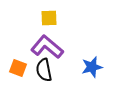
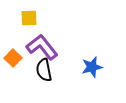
yellow square: moved 20 px left
purple L-shape: moved 5 px left; rotated 12 degrees clockwise
orange square: moved 5 px left, 10 px up; rotated 24 degrees clockwise
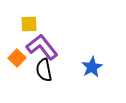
yellow square: moved 6 px down
orange square: moved 4 px right
blue star: rotated 15 degrees counterclockwise
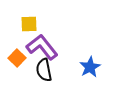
blue star: moved 2 px left
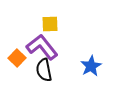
yellow square: moved 21 px right
blue star: moved 1 px right, 1 px up
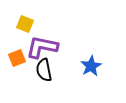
yellow square: moved 25 px left; rotated 24 degrees clockwise
purple L-shape: rotated 40 degrees counterclockwise
orange square: rotated 24 degrees clockwise
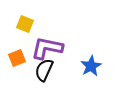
purple L-shape: moved 5 px right, 1 px down
black semicircle: rotated 35 degrees clockwise
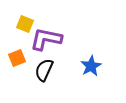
purple L-shape: moved 1 px left, 9 px up
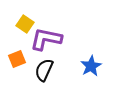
yellow square: rotated 12 degrees clockwise
orange square: moved 1 px down
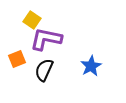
yellow square: moved 7 px right, 4 px up
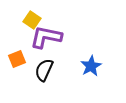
purple L-shape: moved 2 px up
